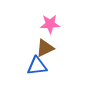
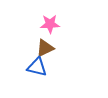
blue triangle: moved 1 px down; rotated 20 degrees clockwise
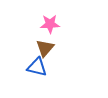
brown triangle: rotated 24 degrees counterclockwise
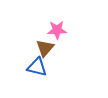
pink star: moved 7 px right, 6 px down
